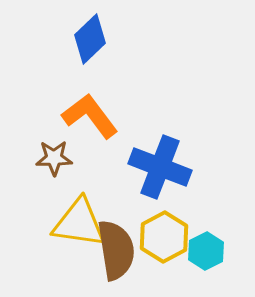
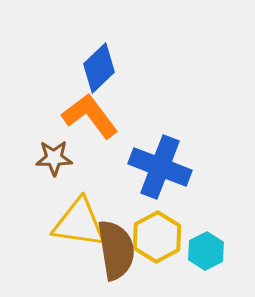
blue diamond: moved 9 px right, 29 px down
yellow hexagon: moved 7 px left
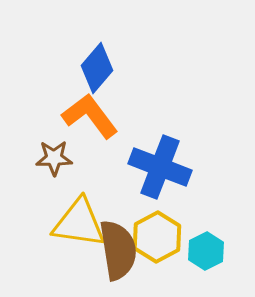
blue diamond: moved 2 px left; rotated 6 degrees counterclockwise
brown semicircle: moved 2 px right
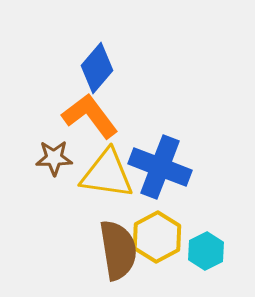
yellow triangle: moved 28 px right, 49 px up
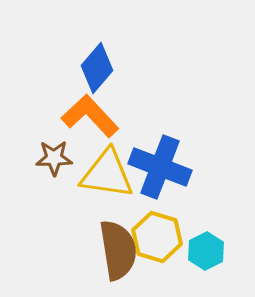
orange L-shape: rotated 6 degrees counterclockwise
yellow hexagon: rotated 15 degrees counterclockwise
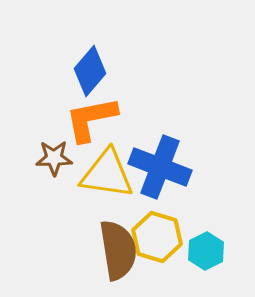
blue diamond: moved 7 px left, 3 px down
orange L-shape: moved 1 px right, 3 px down; rotated 58 degrees counterclockwise
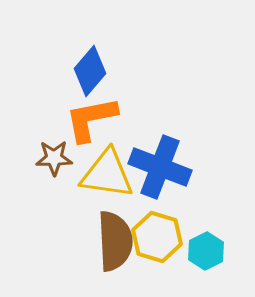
brown semicircle: moved 3 px left, 9 px up; rotated 6 degrees clockwise
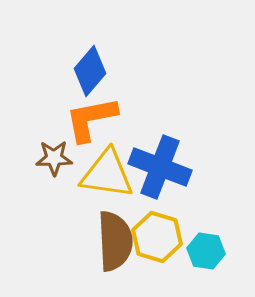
cyan hexagon: rotated 24 degrees counterclockwise
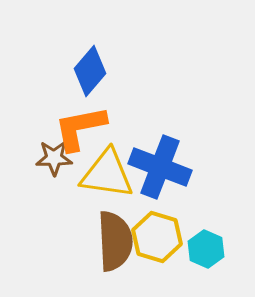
orange L-shape: moved 11 px left, 9 px down
cyan hexagon: moved 2 px up; rotated 15 degrees clockwise
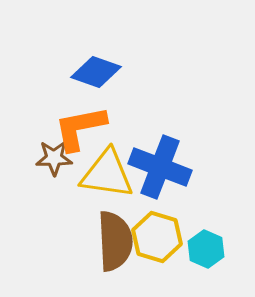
blue diamond: moved 6 px right, 1 px down; rotated 69 degrees clockwise
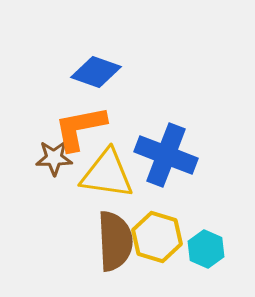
blue cross: moved 6 px right, 12 px up
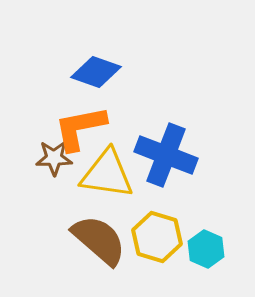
brown semicircle: moved 16 px left, 1 px up; rotated 46 degrees counterclockwise
